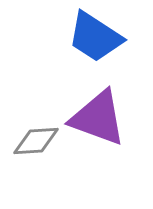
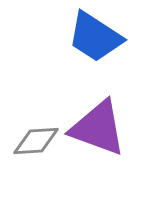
purple triangle: moved 10 px down
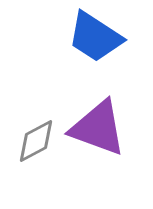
gray diamond: rotated 24 degrees counterclockwise
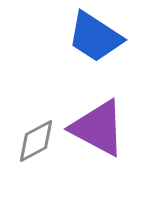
purple triangle: rotated 8 degrees clockwise
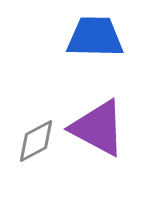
blue trapezoid: rotated 148 degrees clockwise
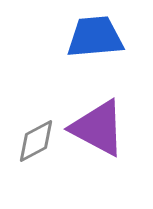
blue trapezoid: rotated 6 degrees counterclockwise
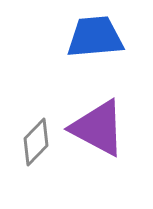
gray diamond: moved 1 px down; rotated 18 degrees counterclockwise
